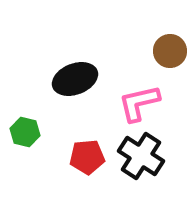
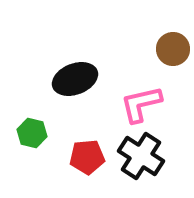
brown circle: moved 3 px right, 2 px up
pink L-shape: moved 2 px right, 1 px down
green hexagon: moved 7 px right, 1 px down
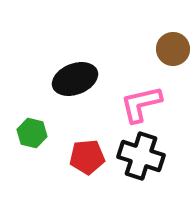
black cross: rotated 15 degrees counterclockwise
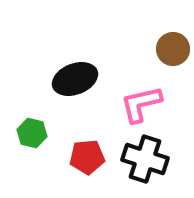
black cross: moved 4 px right, 3 px down
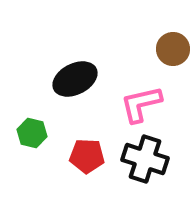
black ellipse: rotated 6 degrees counterclockwise
red pentagon: moved 1 px up; rotated 8 degrees clockwise
